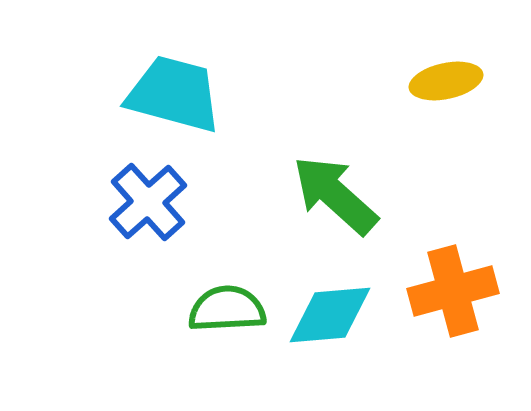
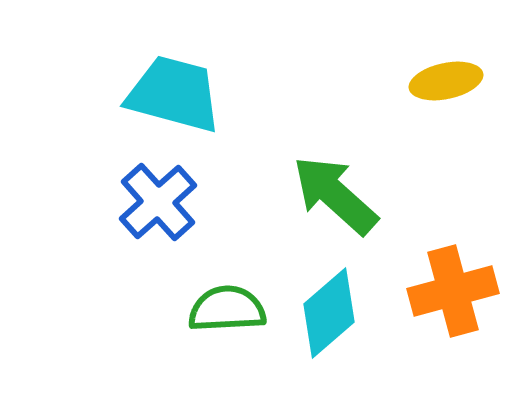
blue cross: moved 10 px right
cyan diamond: moved 1 px left, 2 px up; rotated 36 degrees counterclockwise
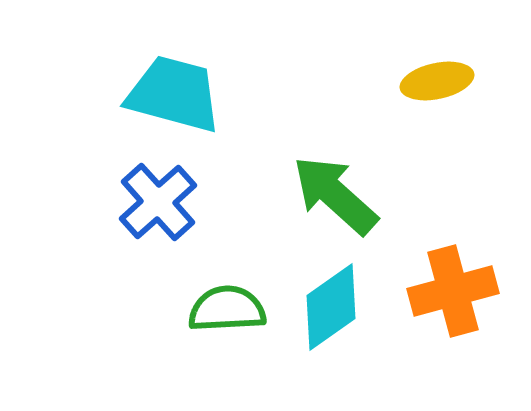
yellow ellipse: moved 9 px left
cyan diamond: moved 2 px right, 6 px up; rotated 6 degrees clockwise
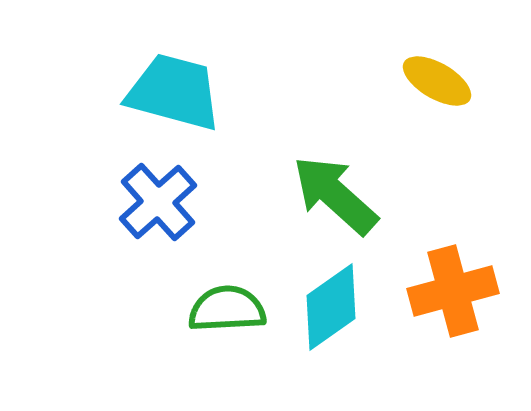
yellow ellipse: rotated 42 degrees clockwise
cyan trapezoid: moved 2 px up
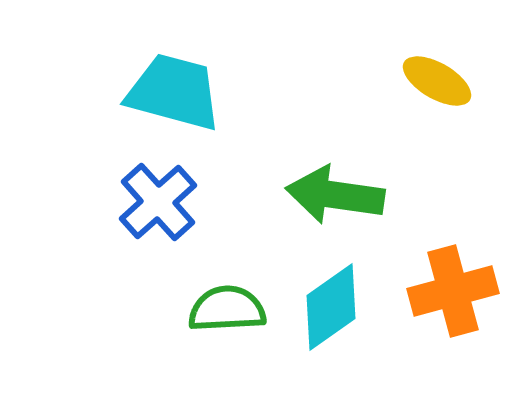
green arrow: rotated 34 degrees counterclockwise
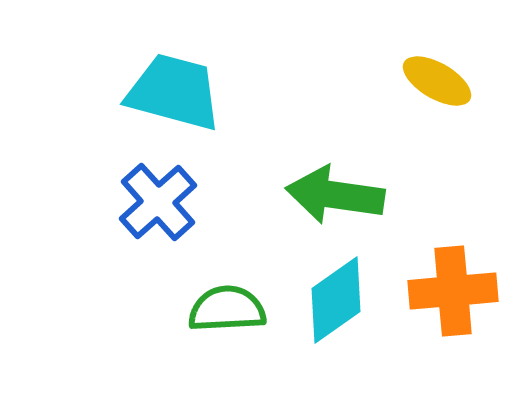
orange cross: rotated 10 degrees clockwise
cyan diamond: moved 5 px right, 7 px up
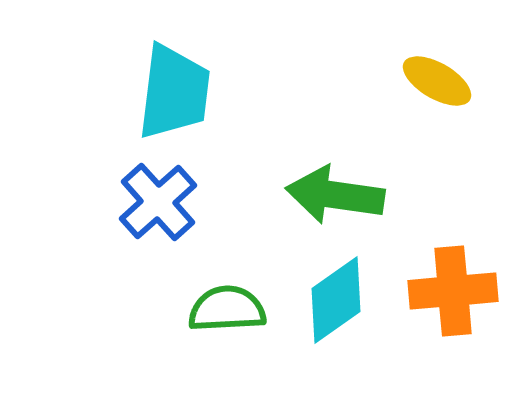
cyan trapezoid: rotated 82 degrees clockwise
